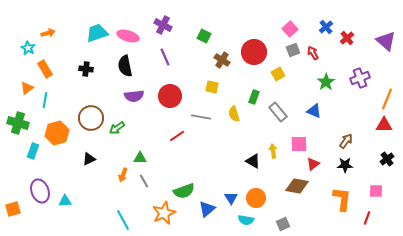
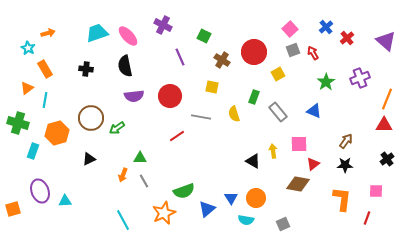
pink ellipse at (128, 36): rotated 30 degrees clockwise
purple line at (165, 57): moved 15 px right
brown diamond at (297, 186): moved 1 px right, 2 px up
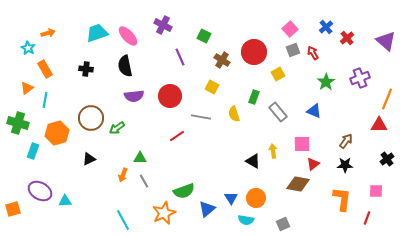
yellow square at (212, 87): rotated 16 degrees clockwise
red triangle at (384, 125): moved 5 px left
pink square at (299, 144): moved 3 px right
purple ellipse at (40, 191): rotated 40 degrees counterclockwise
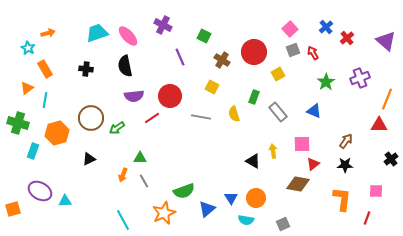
red line at (177, 136): moved 25 px left, 18 px up
black cross at (387, 159): moved 4 px right
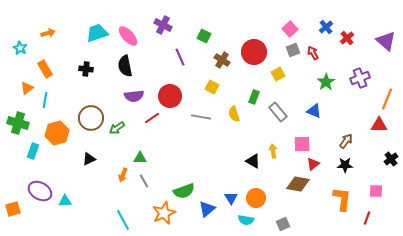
cyan star at (28, 48): moved 8 px left
